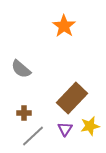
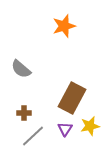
orange star: rotated 20 degrees clockwise
brown rectangle: rotated 16 degrees counterclockwise
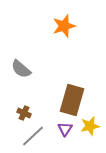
brown rectangle: moved 2 px down; rotated 12 degrees counterclockwise
brown cross: rotated 24 degrees clockwise
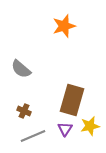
brown cross: moved 2 px up
gray line: rotated 20 degrees clockwise
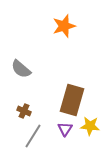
yellow star: rotated 18 degrees clockwise
gray line: rotated 35 degrees counterclockwise
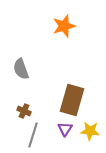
gray semicircle: rotated 30 degrees clockwise
yellow star: moved 5 px down
gray line: moved 1 px up; rotated 15 degrees counterclockwise
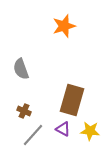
purple triangle: moved 2 px left; rotated 35 degrees counterclockwise
gray line: rotated 25 degrees clockwise
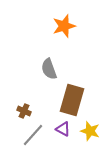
gray semicircle: moved 28 px right
yellow star: rotated 12 degrees clockwise
